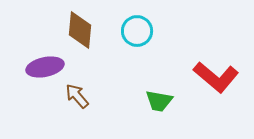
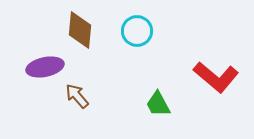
green trapezoid: moved 1 px left, 3 px down; rotated 52 degrees clockwise
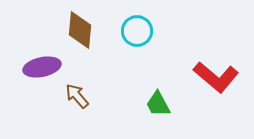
purple ellipse: moved 3 px left
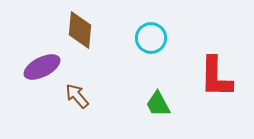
cyan circle: moved 14 px right, 7 px down
purple ellipse: rotated 15 degrees counterclockwise
red L-shape: rotated 51 degrees clockwise
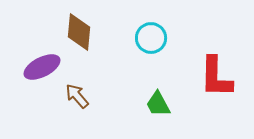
brown diamond: moved 1 px left, 2 px down
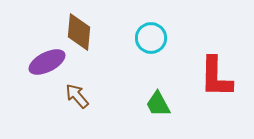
purple ellipse: moved 5 px right, 5 px up
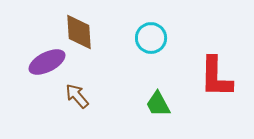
brown diamond: rotated 9 degrees counterclockwise
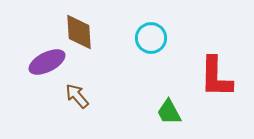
green trapezoid: moved 11 px right, 8 px down
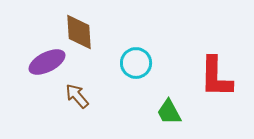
cyan circle: moved 15 px left, 25 px down
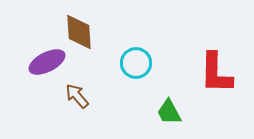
red L-shape: moved 4 px up
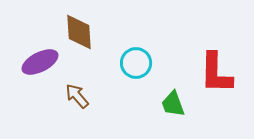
purple ellipse: moved 7 px left
green trapezoid: moved 4 px right, 8 px up; rotated 8 degrees clockwise
